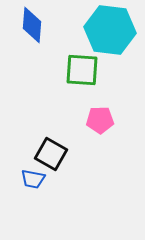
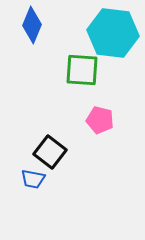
blue diamond: rotated 18 degrees clockwise
cyan hexagon: moved 3 px right, 3 px down
pink pentagon: rotated 16 degrees clockwise
black square: moved 1 px left, 2 px up; rotated 8 degrees clockwise
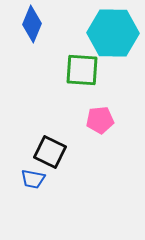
blue diamond: moved 1 px up
cyan hexagon: rotated 6 degrees counterclockwise
pink pentagon: rotated 20 degrees counterclockwise
black square: rotated 12 degrees counterclockwise
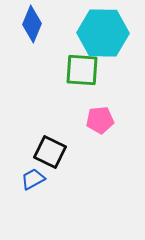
cyan hexagon: moved 10 px left
blue trapezoid: rotated 140 degrees clockwise
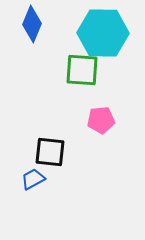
pink pentagon: moved 1 px right
black square: rotated 20 degrees counterclockwise
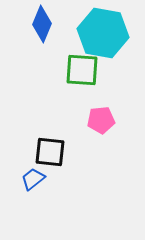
blue diamond: moved 10 px right
cyan hexagon: rotated 9 degrees clockwise
blue trapezoid: rotated 10 degrees counterclockwise
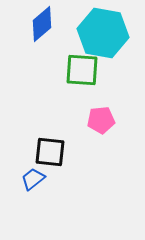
blue diamond: rotated 27 degrees clockwise
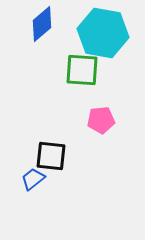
black square: moved 1 px right, 4 px down
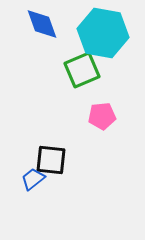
blue diamond: rotated 69 degrees counterclockwise
green square: rotated 27 degrees counterclockwise
pink pentagon: moved 1 px right, 4 px up
black square: moved 4 px down
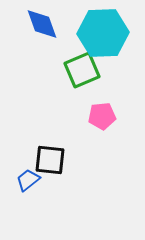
cyan hexagon: rotated 12 degrees counterclockwise
black square: moved 1 px left
blue trapezoid: moved 5 px left, 1 px down
